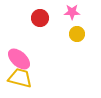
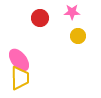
yellow circle: moved 1 px right, 2 px down
pink ellipse: moved 1 px down; rotated 10 degrees clockwise
yellow trapezoid: rotated 75 degrees clockwise
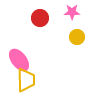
yellow circle: moved 1 px left, 1 px down
yellow trapezoid: moved 6 px right, 2 px down
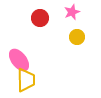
pink star: rotated 21 degrees counterclockwise
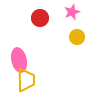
pink ellipse: rotated 25 degrees clockwise
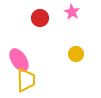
pink star: rotated 21 degrees counterclockwise
yellow circle: moved 1 px left, 17 px down
pink ellipse: rotated 20 degrees counterclockwise
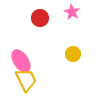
yellow circle: moved 3 px left
pink ellipse: moved 2 px right, 1 px down
yellow trapezoid: rotated 25 degrees counterclockwise
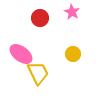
pink ellipse: moved 7 px up; rotated 20 degrees counterclockwise
yellow trapezoid: moved 12 px right, 7 px up
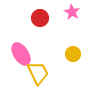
pink ellipse: rotated 20 degrees clockwise
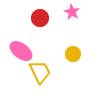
pink ellipse: moved 3 px up; rotated 20 degrees counterclockwise
yellow trapezoid: moved 2 px right, 1 px up
